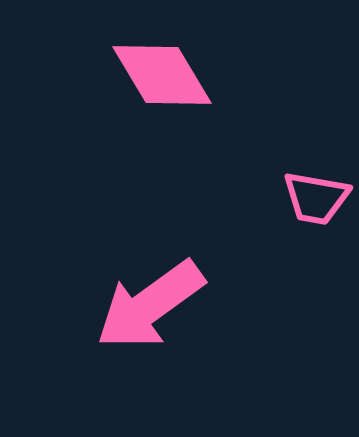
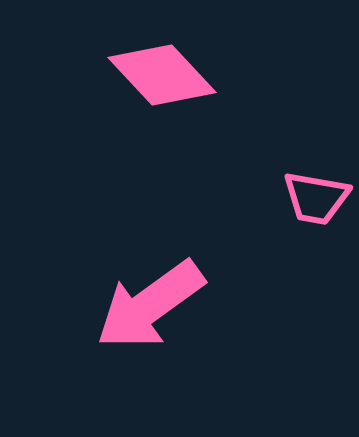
pink diamond: rotated 12 degrees counterclockwise
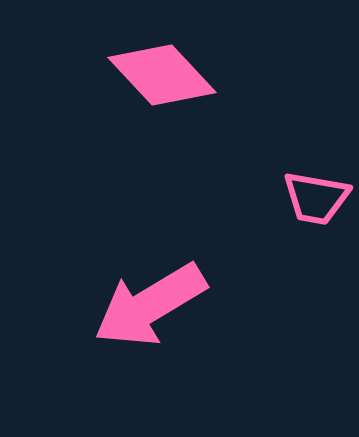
pink arrow: rotated 5 degrees clockwise
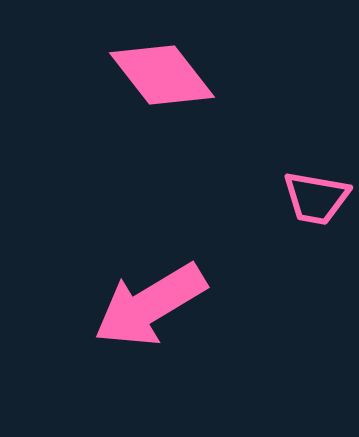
pink diamond: rotated 5 degrees clockwise
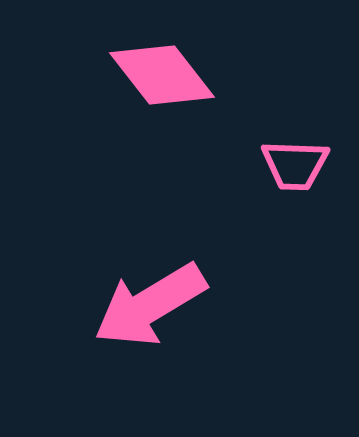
pink trapezoid: moved 21 px left, 33 px up; rotated 8 degrees counterclockwise
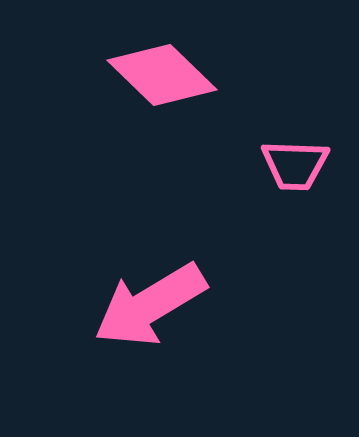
pink diamond: rotated 8 degrees counterclockwise
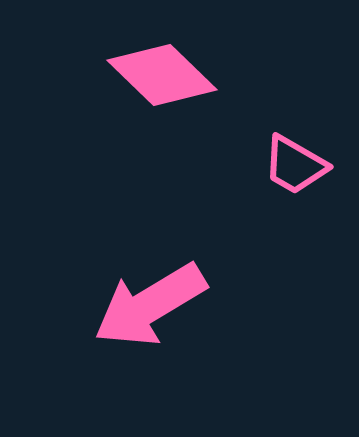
pink trapezoid: rotated 28 degrees clockwise
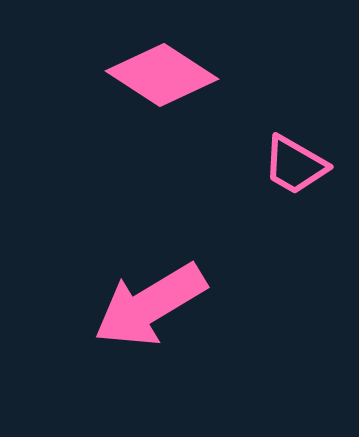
pink diamond: rotated 11 degrees counterclockwise
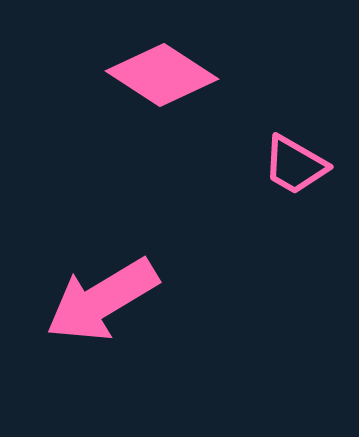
pink arrow: moved 48 px left, 5 px up
